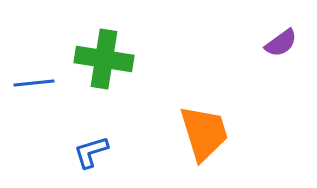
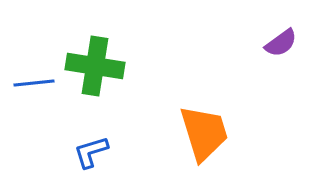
green cross: moved 9 px left, 7 px down
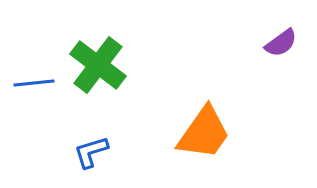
green cross: moved 3 px right, 1 px up; rotated 28 degrees clockwise
orange trapezoid: rotated 52 degrees clockwise
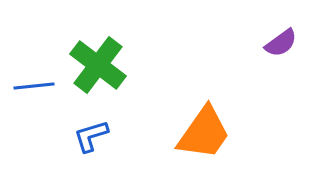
blue line: moved 3 px down
blue L-shape: moved 16 px up
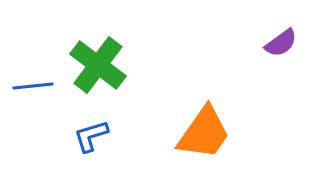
blue line: moved 1 px left
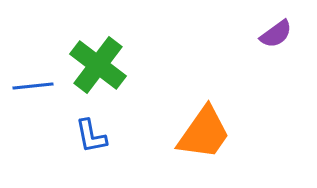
purple semicircle: moved 5 px left, 9 px up
blue L-shape: rotated 84 degrees counterclockwise
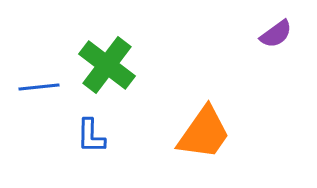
green cross: moved 9 px right
blue line: moved 6 px right, 1 px down
blue L-shape: rotated 12 degrees clockwise
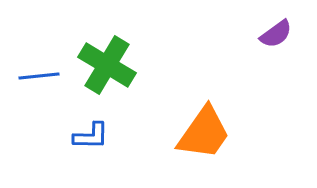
green cross: rotated 6 degrees counterclockwise
blue line: moved 11 px up
blue L-shape: rotated 90 degrees counterclockwise
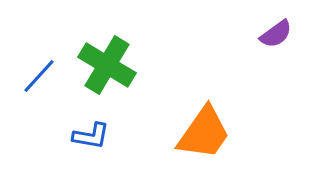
blue line: rotated 42 degrees counterclockwise
blue L-shape: rotated 9 degrees clockwise
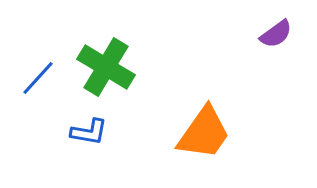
green cross: moved 1 px left, 2 px down
blue line: moved 1 px left, 2 px down
blue L-shape: moved 2 px left, 4 px up
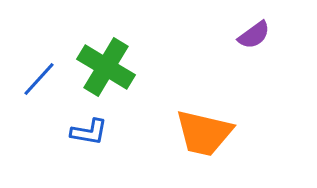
purple semicircle: moved 22 px left, 1 px down
blue line: moved 1 px right, 1 px down
orange trapezoid: rotated 68 degrees clockwise
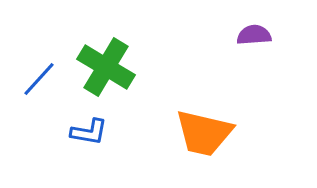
purple semicircle: rotated 148 degrees counterclockwise
